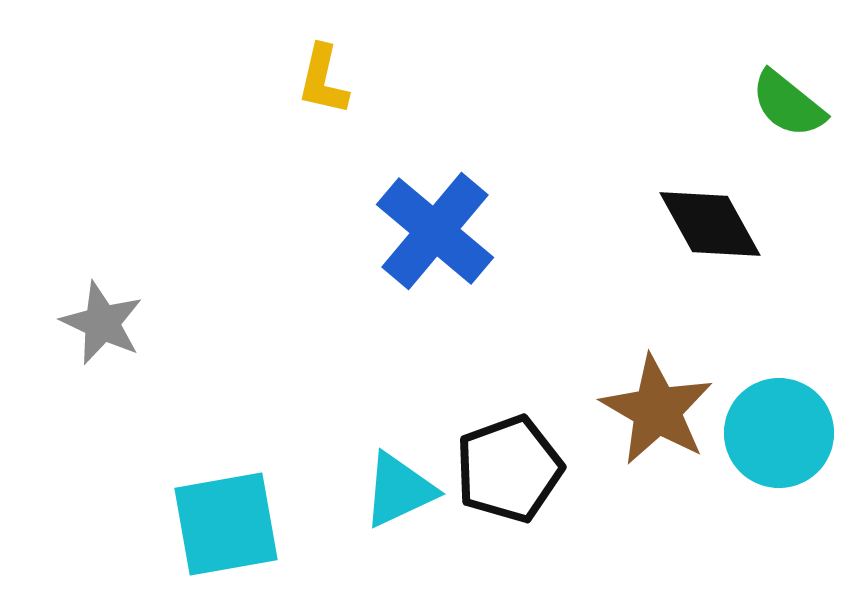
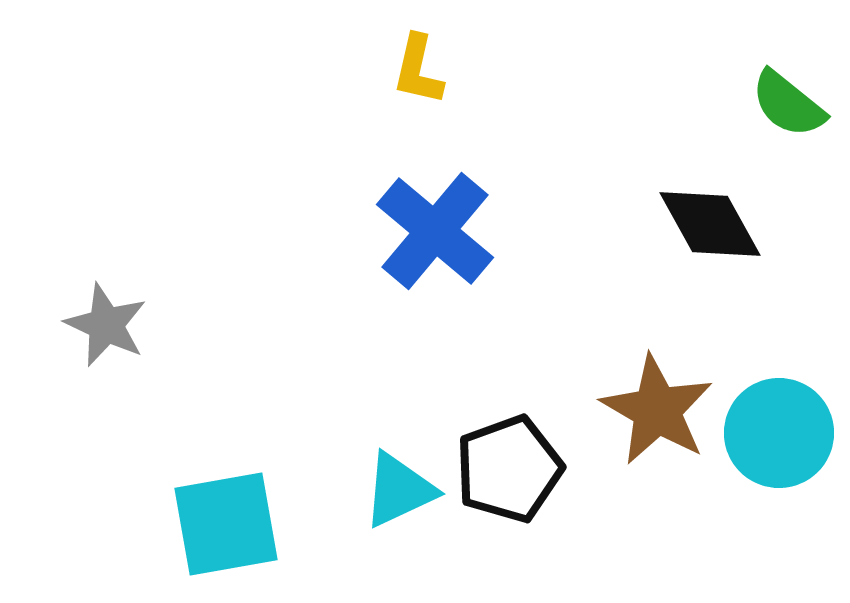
yellow L-shape: moved 95 px right, 10 px up
gray star: moved 4 px right, 2 px down
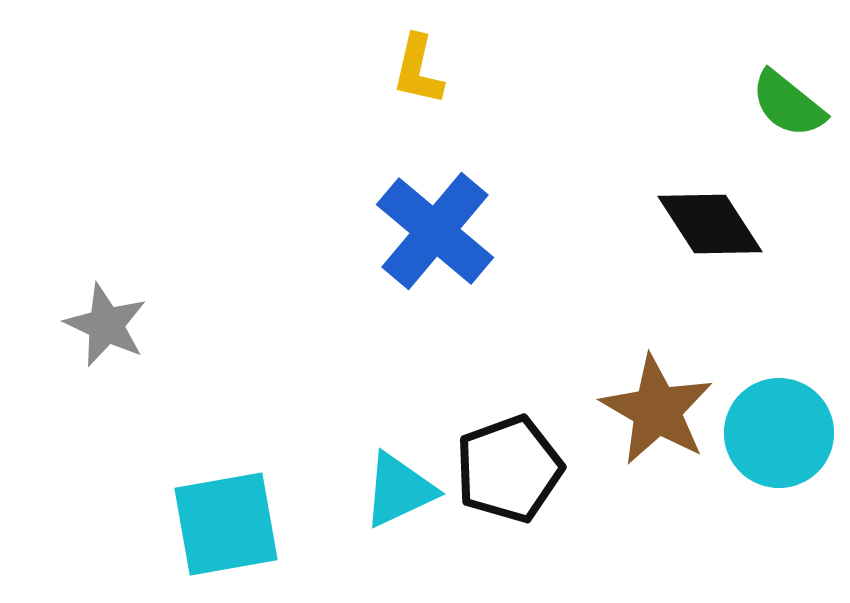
black diamond: rotated 4 degrees counterclockwise
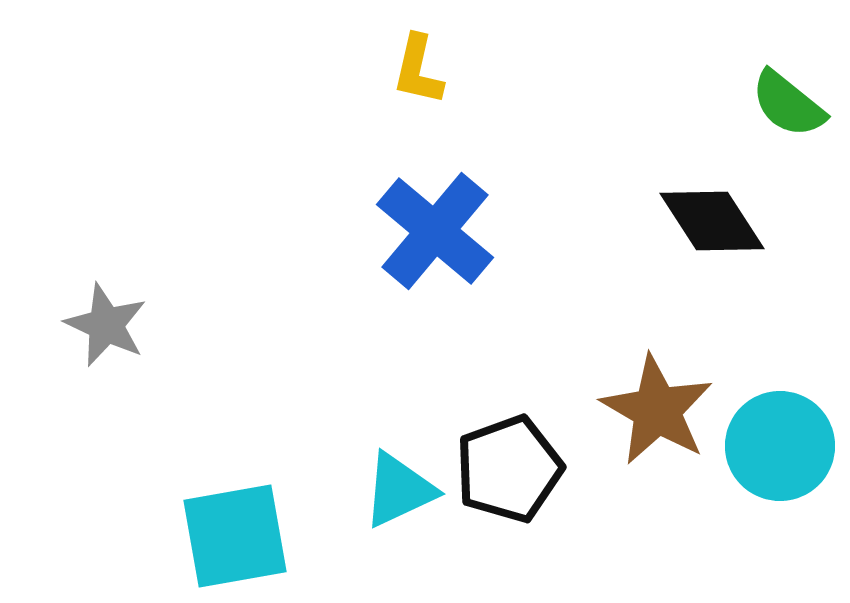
black diamond: moved 2 px right, 3 px up
cyan circle: moved 1 px right, 13 px down
cyan square: moved 9 px right, 12 px down
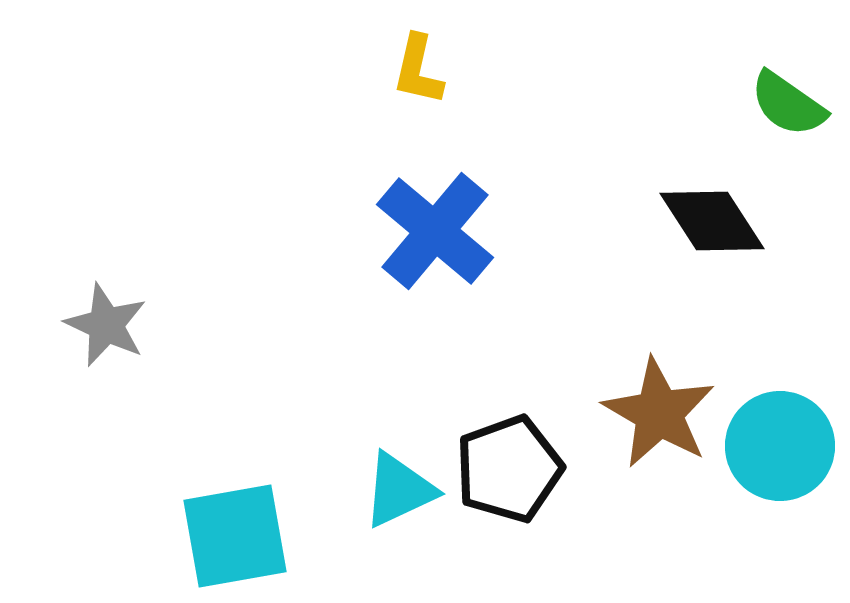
green semicircle: rotated 4 degrees counterclockwise
brown star: moved 2 px right, 3 px down
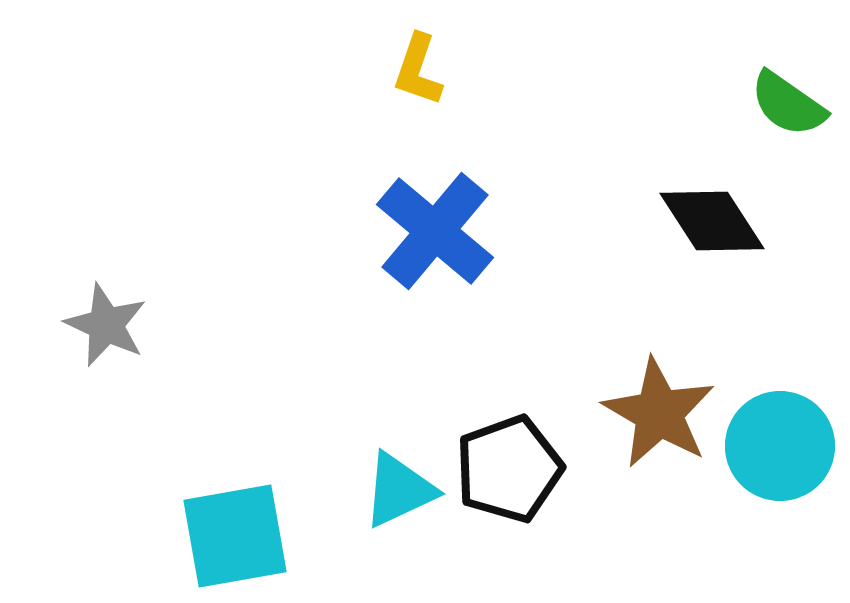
yellow L-shape: rotated 6 degrees clockwise
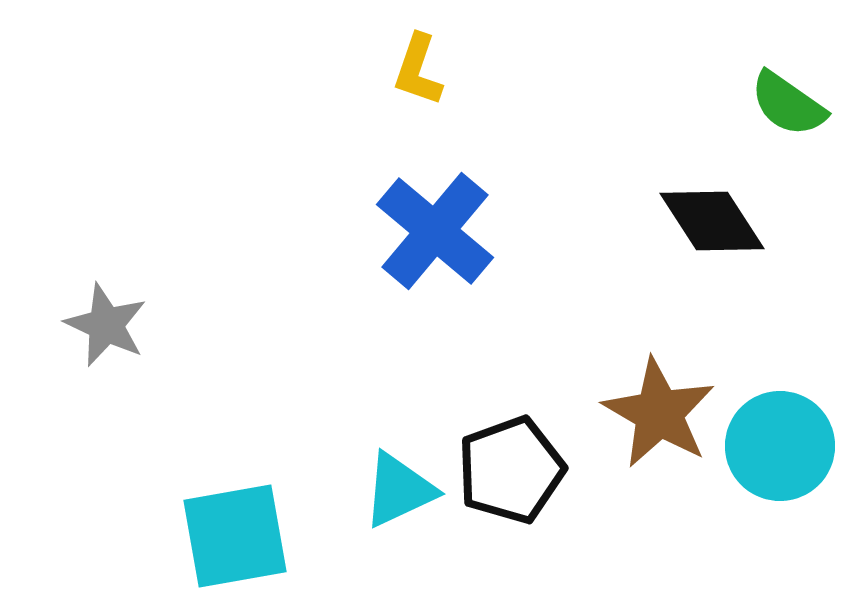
black pentagon: moved 2 px right, 1 px down
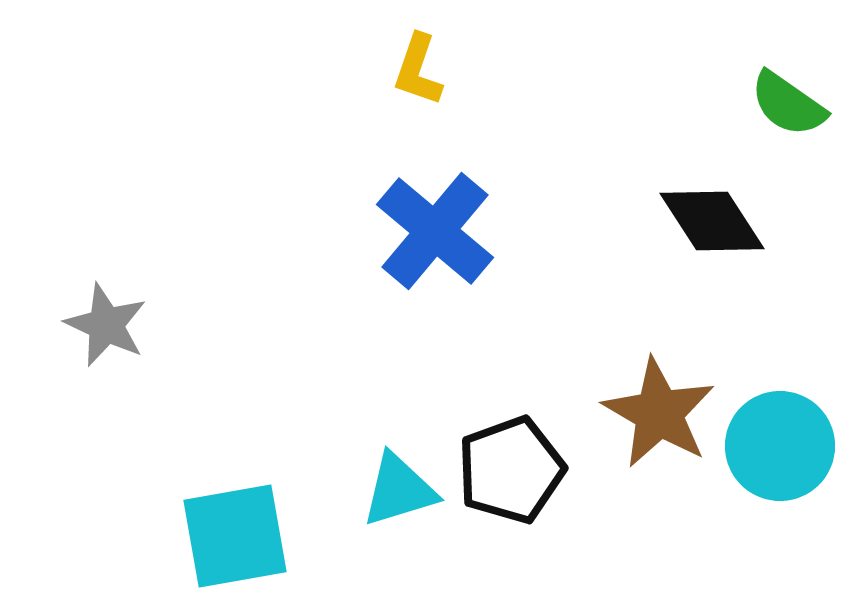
cyan triangle: rotated 8 degrees clockwise
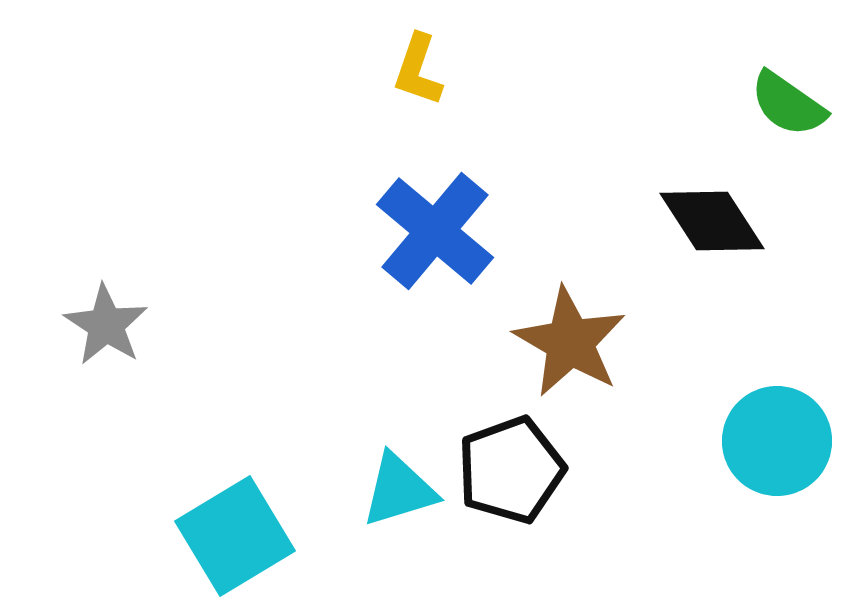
gray star: rotated 8 degrees clockwise
brown star: moved 89 px left, 71 px up
cyan circle: moved 3 px left, 5 px up
cyan square: rotated 21 degrees counterclockwise
